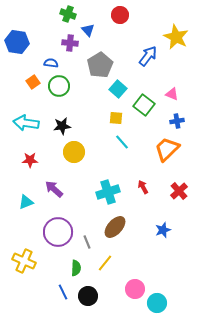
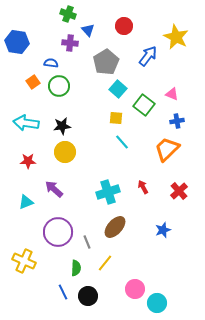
red circle: moved 4 px right, 11 px down
gray pentagon: moved 6 px right, 3 px up
yellow circle: moved 9 px left
red star: moved 2 px left, 1 px down
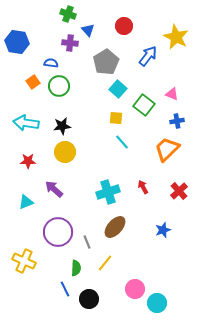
blue line: moved 2 px right, 3 px up
black circle: moved 1 px right, 3 px down
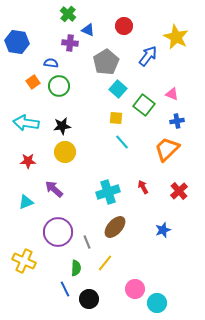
green cross: rotated 21 degrees clockwise
blue triangle: rotated 24 degrees counterclockwise
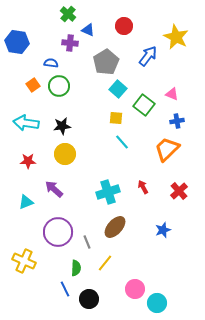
orange square: moved 3 px down
yellow circle: moved 2 px down
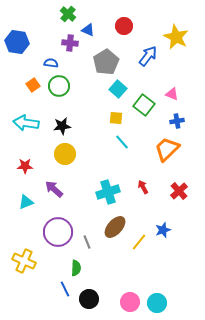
red star: moved 3 px left, 5 px down
yellow line: moved 34 px right, 21 px up
pink circle: moved 5 px left, 13 px down
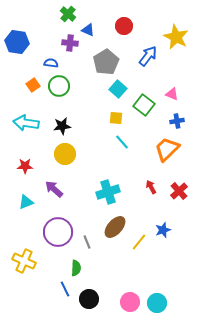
red arrow: moved 8 px right
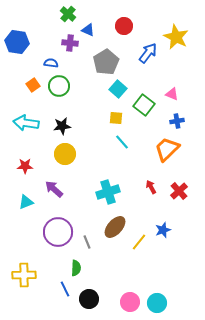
blue arrow: moved 3 px up
yellow cross: moved 14 px down; rotated 25 degrees counterclockwise
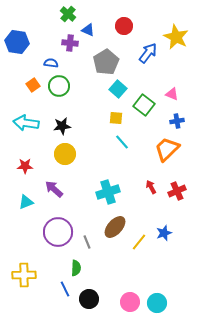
red cross: moved 2 px left; rotated 18 degrees clockwise
blue star: moved 1 px right, 3 px down
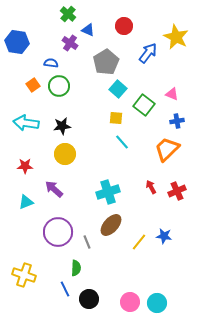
purple cross: rotated 28 degrees clockwise
brown ellipse: moved 4 px left, 2 px up
blue star: moved 3 px down; rotated 28 degrees clockwise
yellow cross: rotated 20 degrees clockwise
